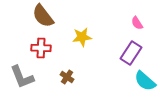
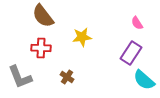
gray L-shape: moved 2 px left
cyan semicircle: moved 1 px left, 1 px up
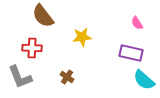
red cross: moved 9 px left
purple rectangle: rotated 70 degrees clockwise
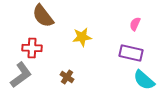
pink semicircle: moved 2 px left, 1 px down; rotated 56 degrees clockwise
gray L-shape: moved 1 px right, 2 px up; rotated 104 degrees counterclockwise
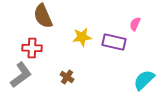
brown semicircle: rotated 15 degrees clockwise
purple rectangle: moved 17 px left, 11 px up
cyan semicircle: rotated 95 degrees clockwise
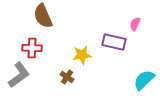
yellow star: moved 18 px down
gray L-shape: moved 2 px left
